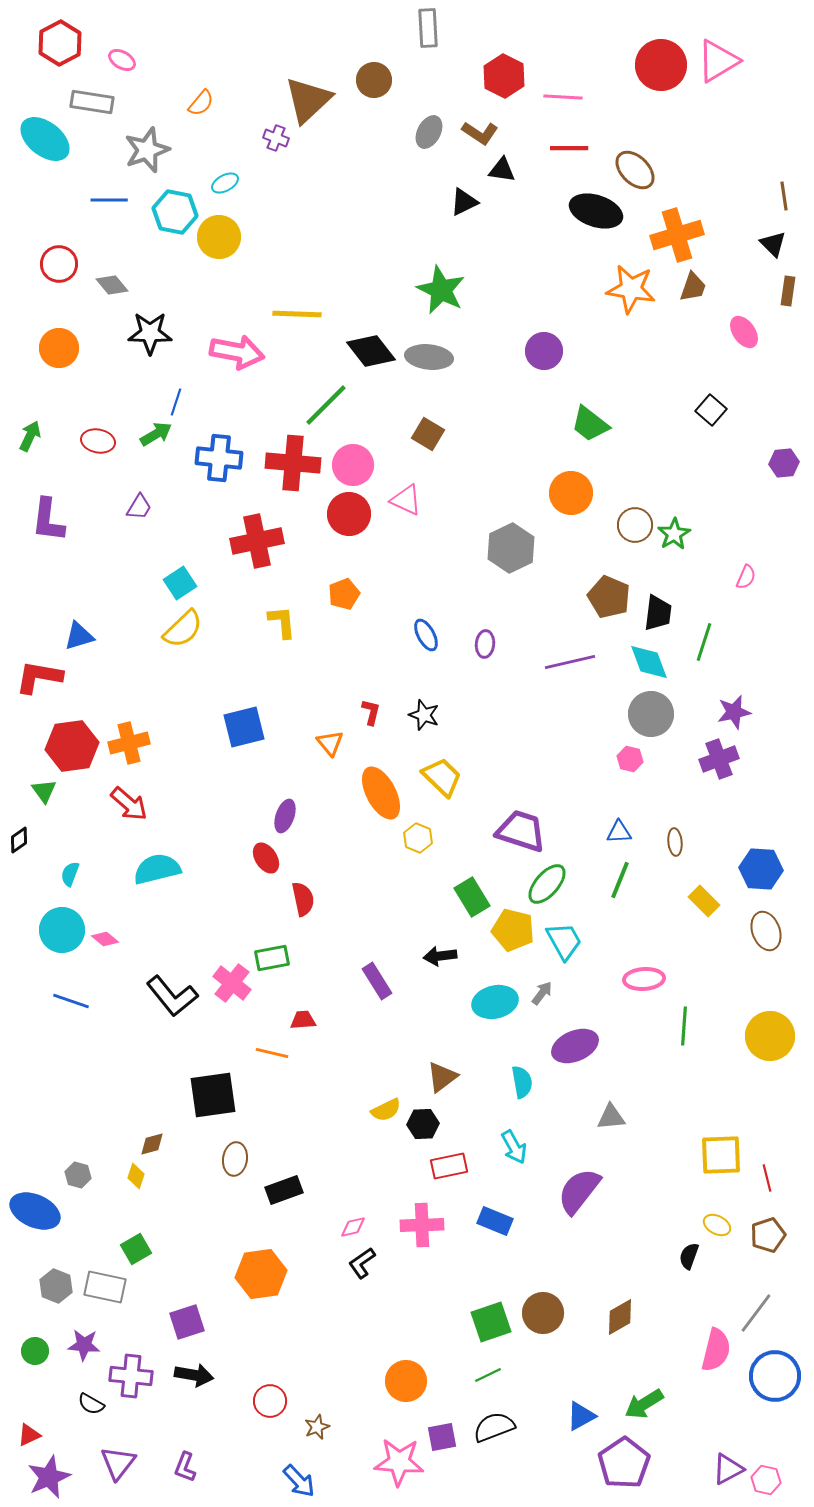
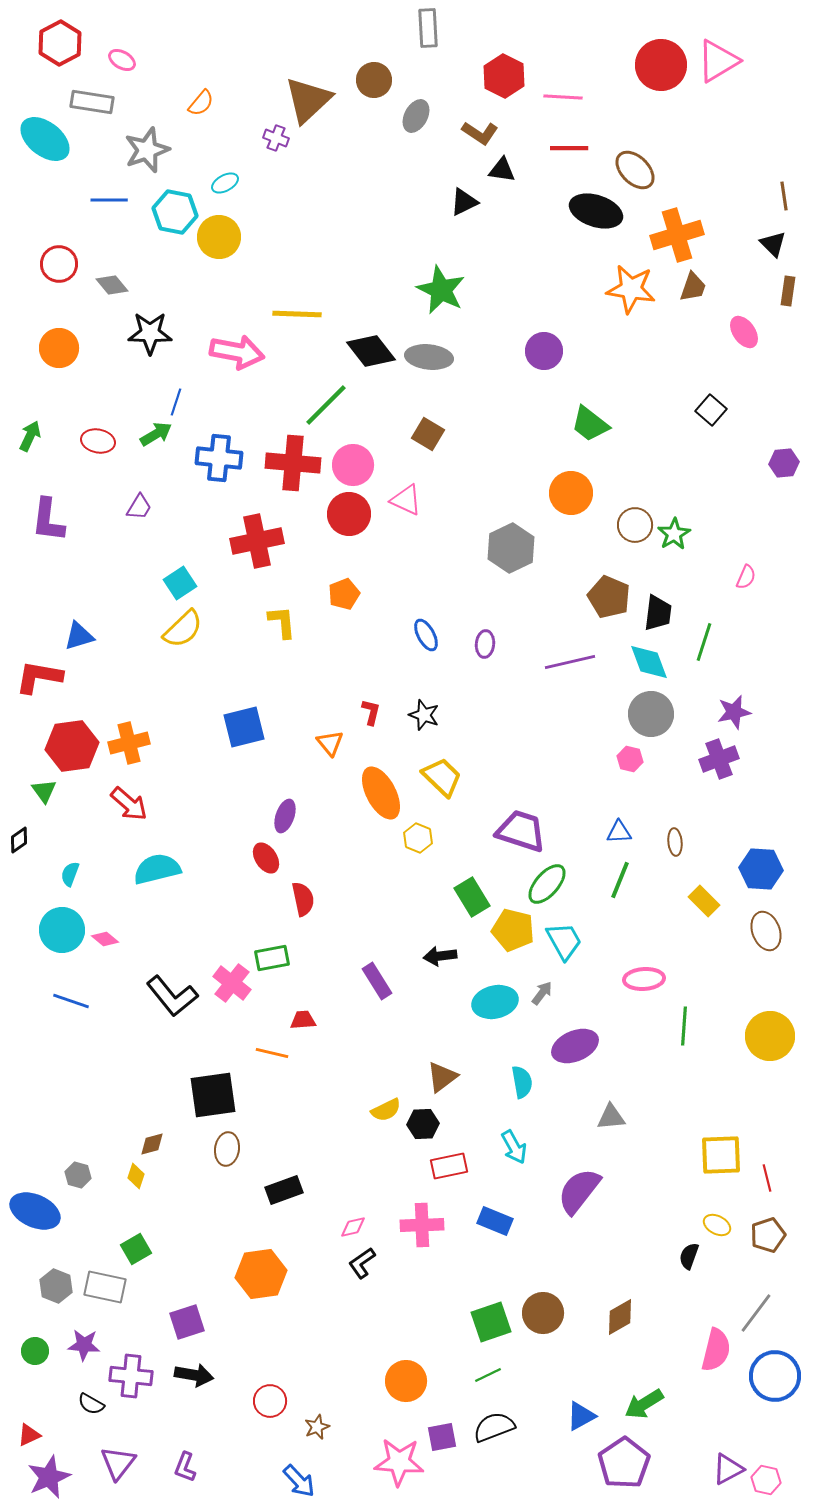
gray ellipse at (429, 132): moved 13 px left, 16 px up
brown ellipse at (235, 1159): moved 8 px left, 10 px up
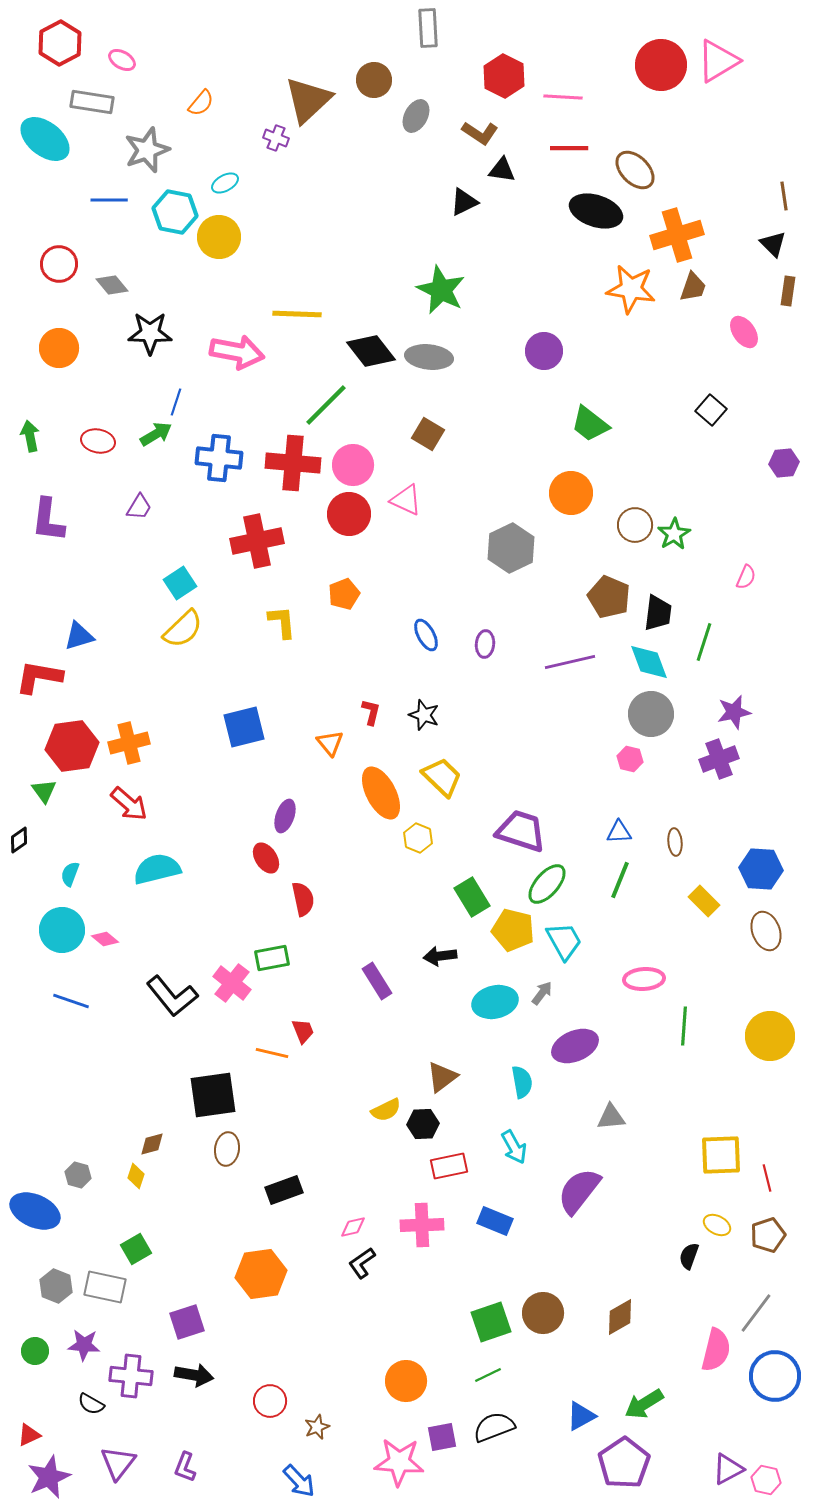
green arrow at (30, 436): rotated 36 degrees counterclockwise
red trapezoid at (303, 1020): moved 11 px down; rotated 72 degrees clockwise
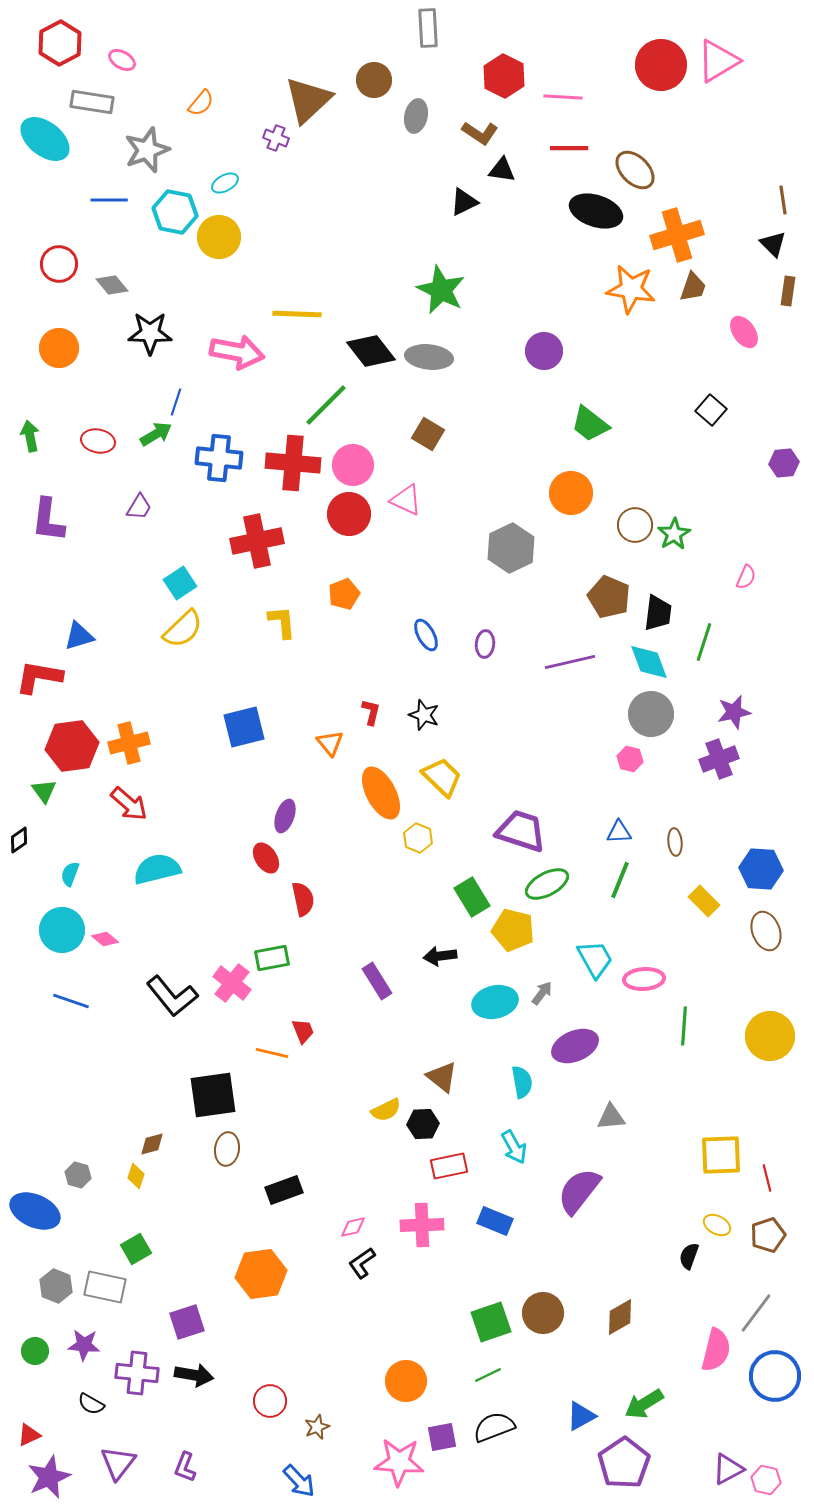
gray ellipse at (416, 116): rotated 16 degrees counterclockwise
brown line at (784, 196): moved 1 px left, 4 px down
green ellipse at (547, 884): rotated 21 degrees clockwise
cyan trapezoid at (564, 941): moved 31 px right, 18 px down
brown triangle at (442, 1077): rotated 44 degrees counterclockwise
purple cross at (131, 1376): moved 6 px right, 3 px up
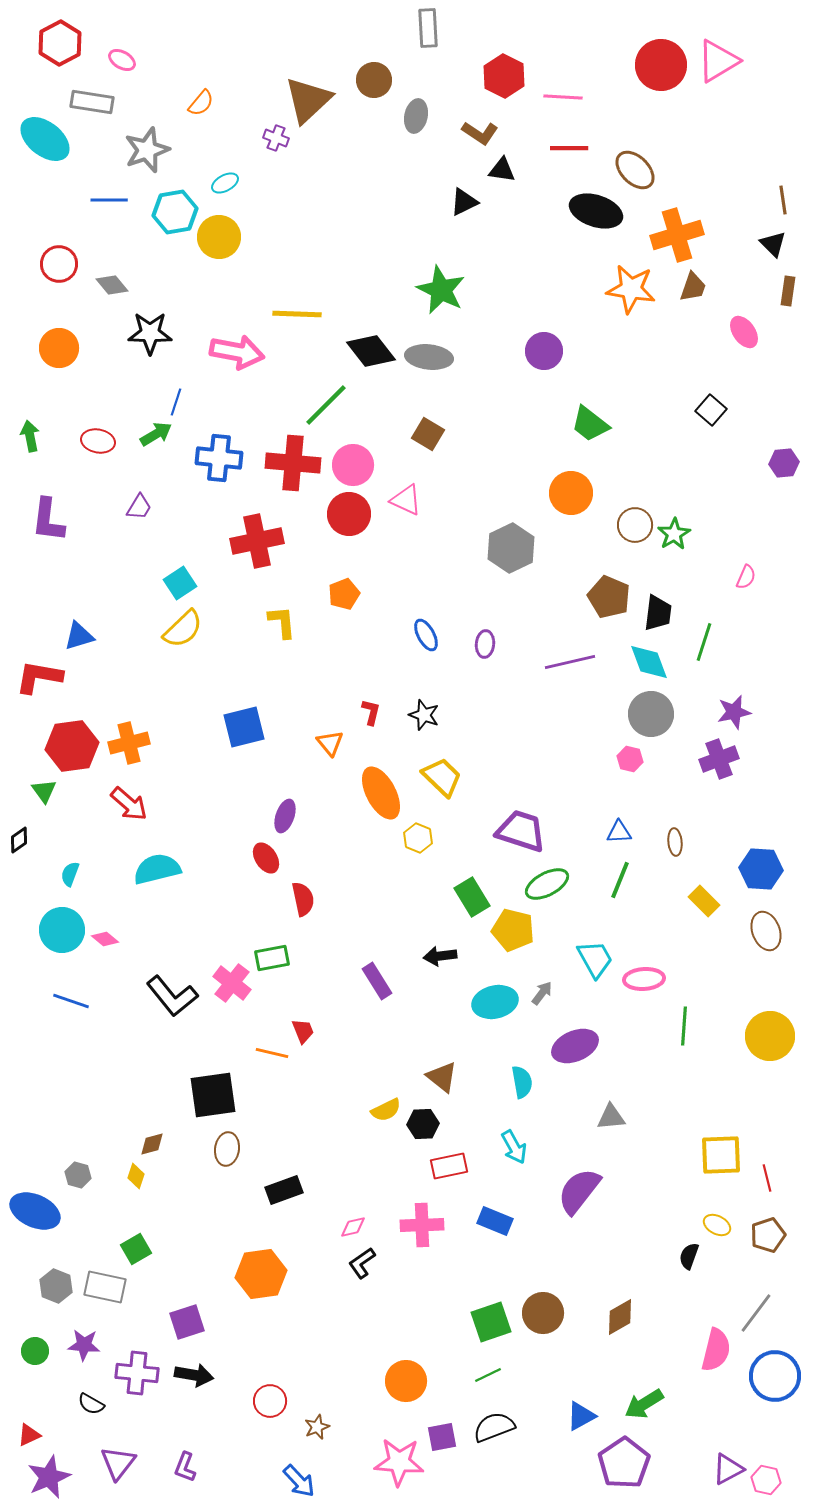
cyan hexagon at (175, 212): rotated 21 degrees counterclockwise
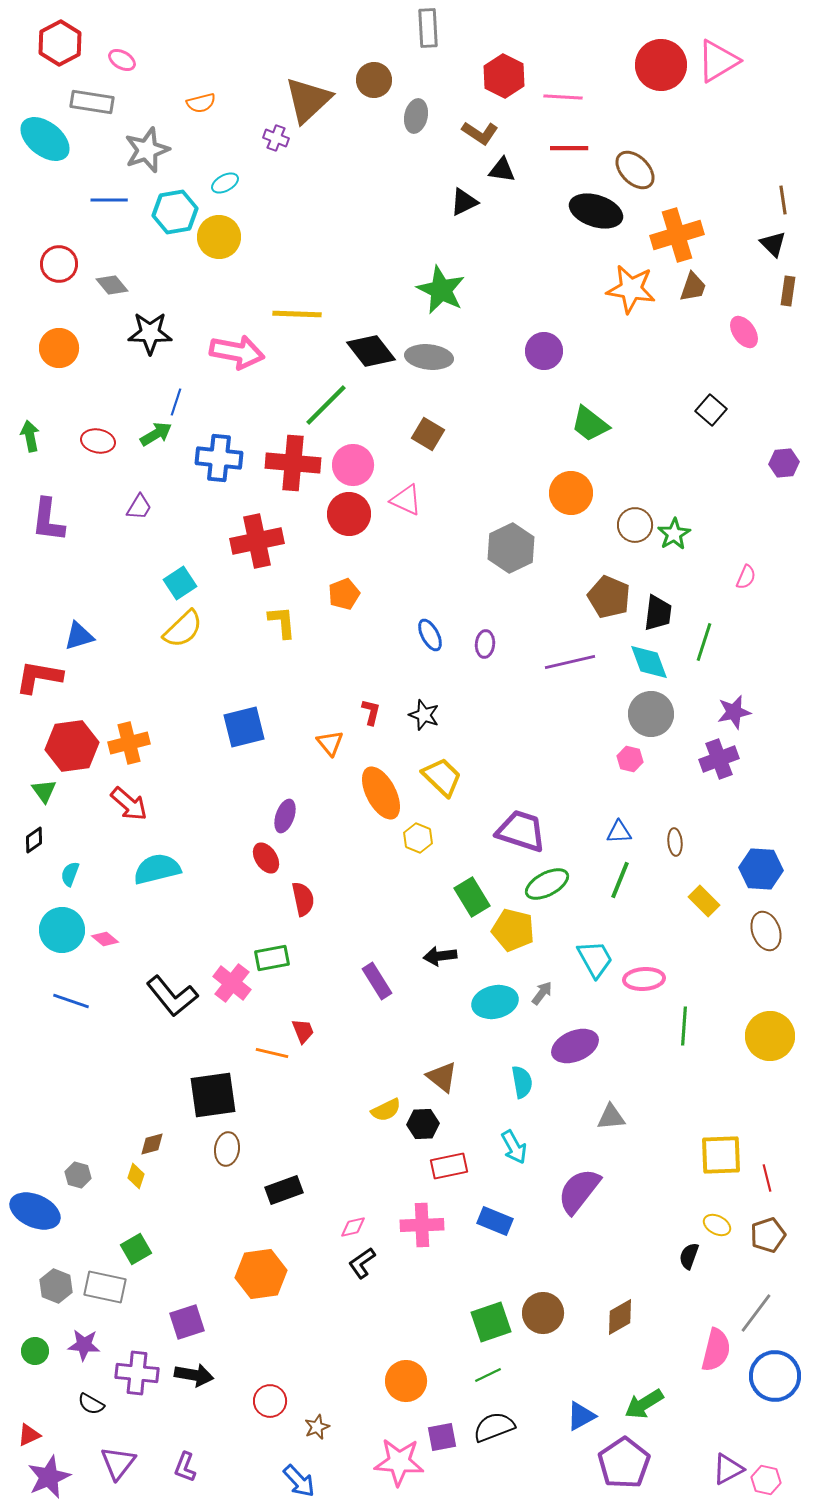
orange semicircle at (201, 103): rotated 36 degrees clockwise
blue ellipse at (426, 635): moved 4 px right
black diamond at (19, 840): moved 15 px right
